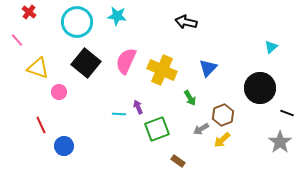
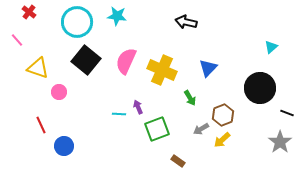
black square: moved 3 px up
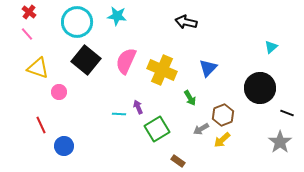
pink line: moved 10 px right, 6 px up
green square: rotated 10 degrees counterclockwise
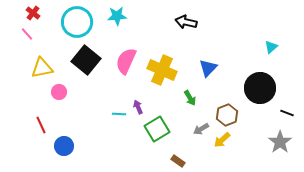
red cross: moved 4 px right, 1 px down
cyan star: rotated 12 degrees counterclockwise
yellow triangle: moved 4 px right; rotated 30 degrees counterclockwise
brown hexagon: moved 4 px right
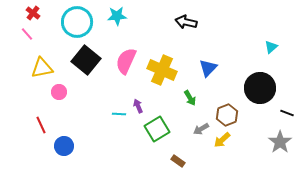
purple arrow: moved 1 px up
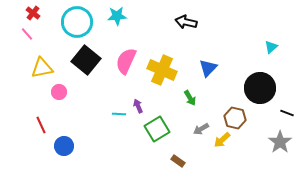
brown hexagon: moved 8 px right, 3 px down; rotated 25 degrees counterclockwise
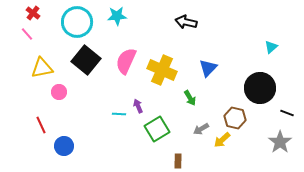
brown rectangle: rotated 56 degrees clockwise
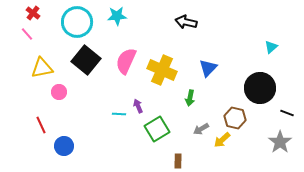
green arrow: rotated 42 degrees clockwise
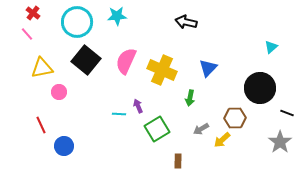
brown hexagon: rotated 15 degrees counterclockwise
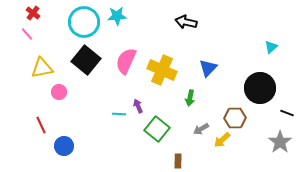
cyan circle: moved 7 px right
green square: rotated 20 degrees counterclockwise
